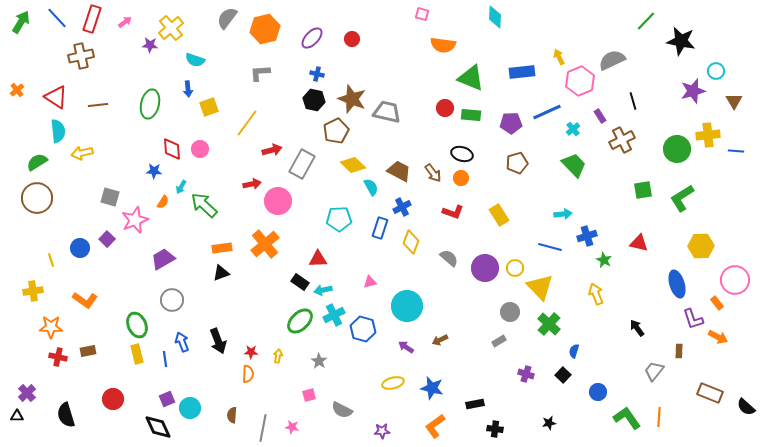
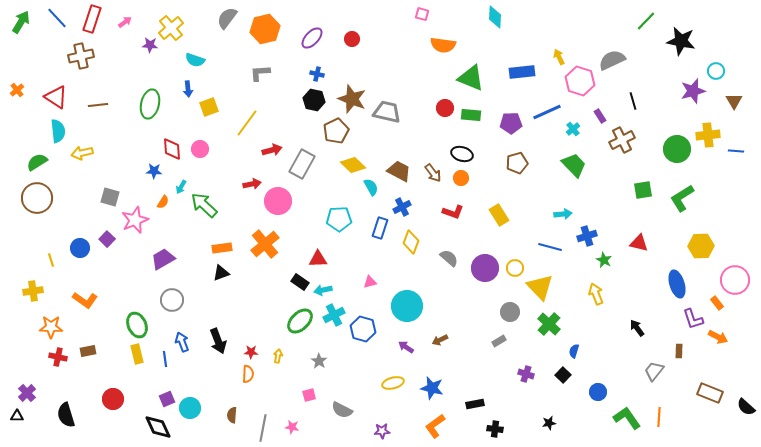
pink hexagon at (580, 81): rotated 20 degrees counterclockwise
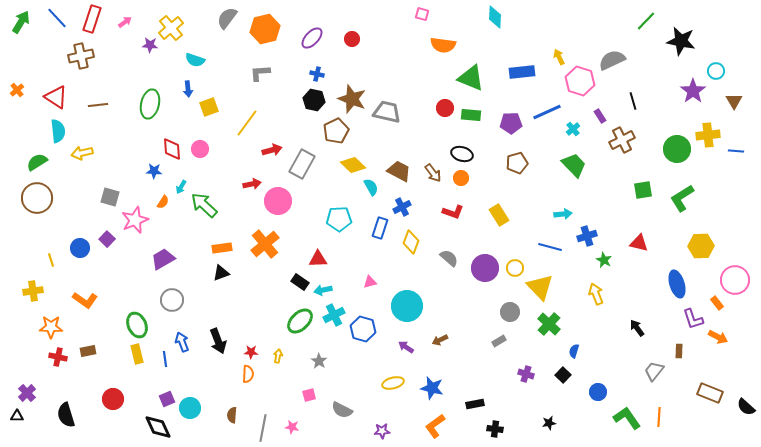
purple star at (693, 91): rotated 20 degrees counterclockwise
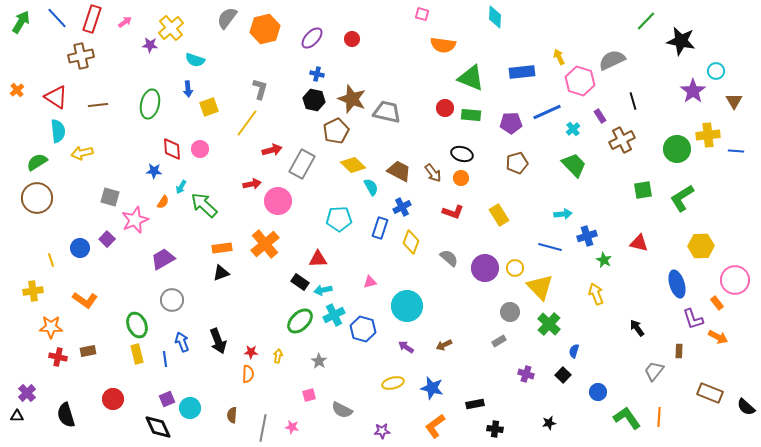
gray L-shape at (260, 73): moved 16 px down; rotated 110 degrees clockwise
brown arrow at (440, 340): moved 4 px right, 5 px down
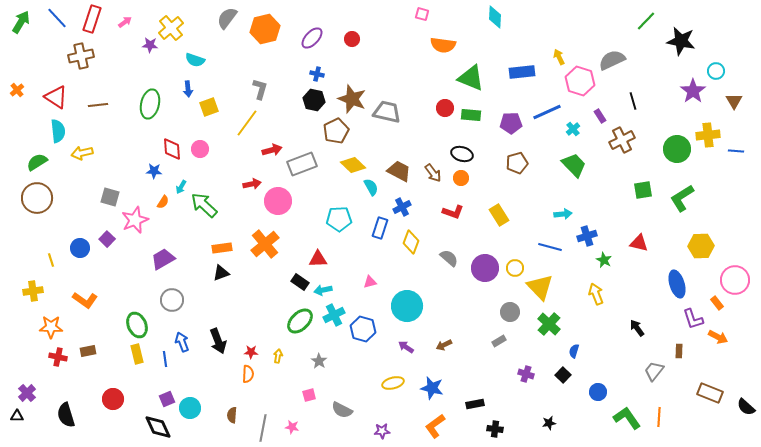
gray rectangle at (302, 164): rotated 40 degrees clockwise
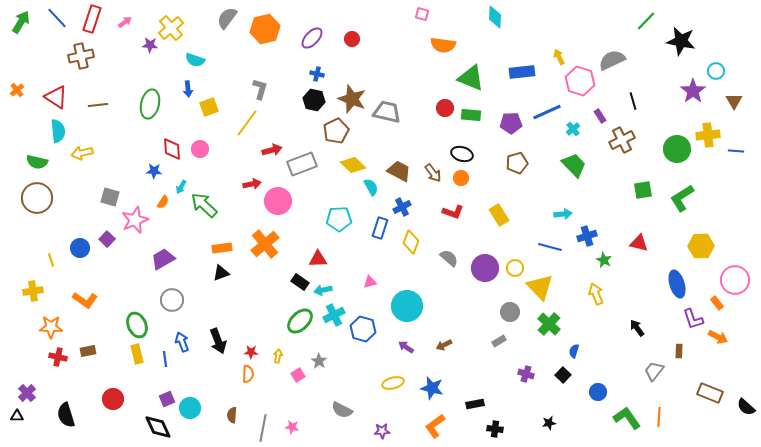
green semicircle at (37, 162): rotated 135 degrees counterclockwise
pink square at (309, 395): moved 11 px left, 20 px up; rotated 16 degrees counterclockwise
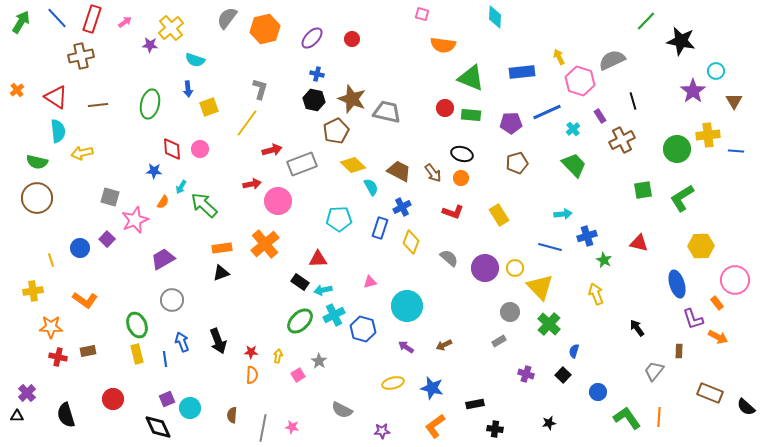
orange semicircle at (248, 374): moved 4 px right, 1 px down
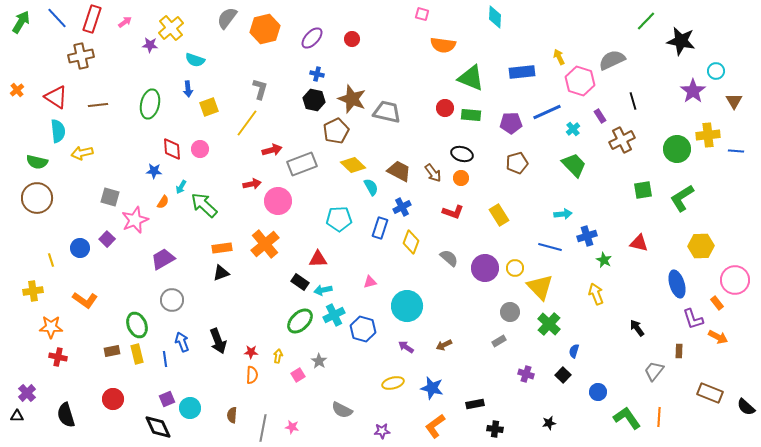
brown rectangle at (88, 351): moved 24 px right
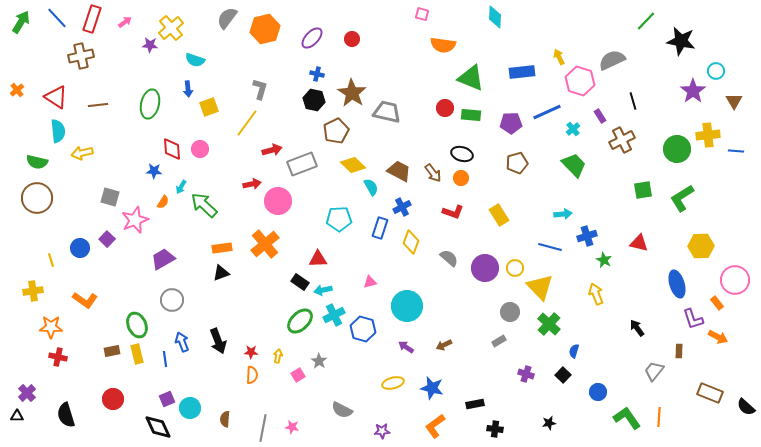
brown star at (352, 99): moved 6 px up; rotated 12 degrees clockwise
brown semicircle at (232, 415): moved 7 px left, 4 px down
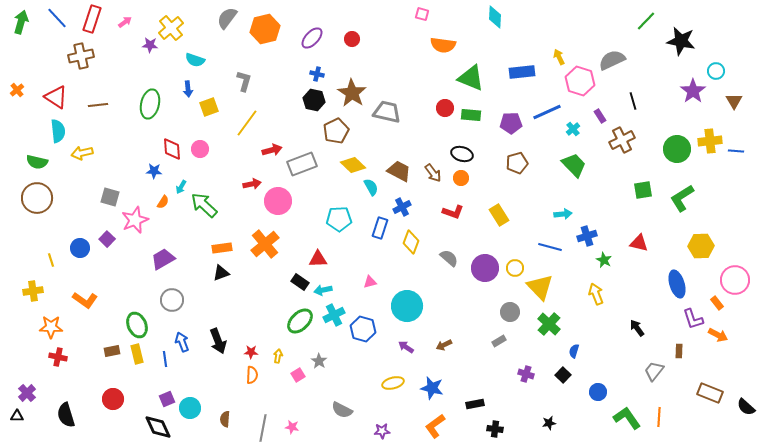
green arrow at (21, 22): rotated 15 degrees counterclockwise
gray L-shape at (260, 89): moved 16 px left, 8 px up
yellow cross at (708, 135): moved 2 px right, 6 px down
orange arrow at (718, 337): moved 2 px up
